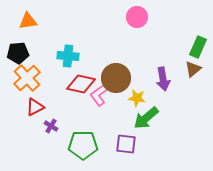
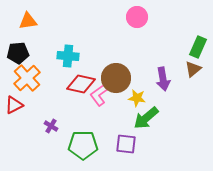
red triangle: moved 21 px left, 2 px up
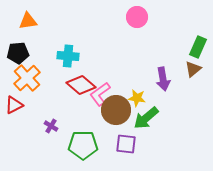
brown circle: moved 32 px down
red diamond: moved 1 px down; rotated 28 degrees clockwise
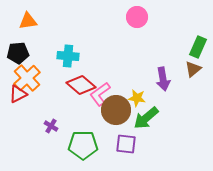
red triangle: moved 4 px right, 11 px up
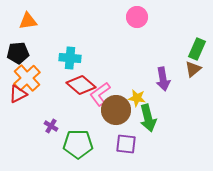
green rectangle: moved 1 px left, 2 px down
cyan cross: moved 2 px right, 2 px down
green arrow: moved 2 px right; rotated 64 degrees counterclockwise
green pentagon: moved 5 px left, 1 px up
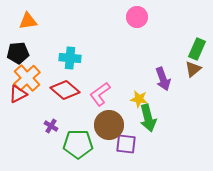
purple arrow: rotated 10 degrees counterclockwise
red diamond: moved 16 px left, 5 px down
yellow star: moved 2 px right, 1 px down
brown circle: moved 7 px left, 15 px down
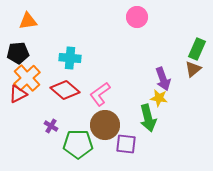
yellow star: moved 20 px right, 1 px up
brown circle: moved 4 px left
